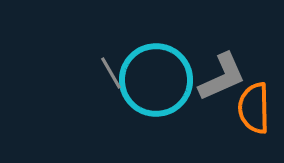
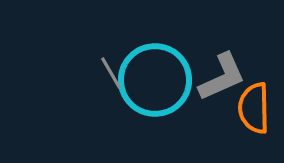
cyan circle: moved 1 px left
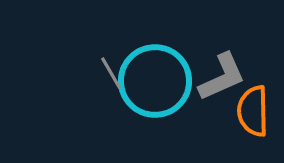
cyan circle: moved 1 px down
orange semicircle: moved 1 px left, 3 px down
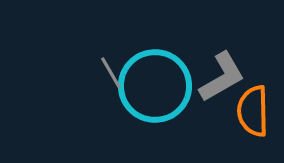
gray L-shape: rotated 6 degrees counterclockwise
cyan circle: moved 5 px down
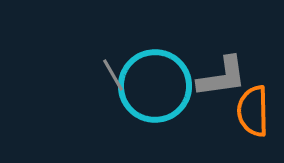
gray line: moved 2 px right, 2 px down
gray L-shape: rotated 22 degrees clockwise
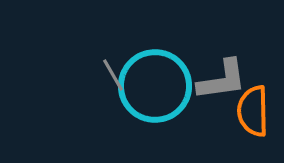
gray L-shape: moved 3 px down
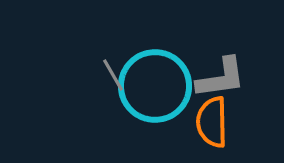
gray L-shape: moved 1 px left, 2 px up
orange semicircle: moved 41 px left, 11 px down
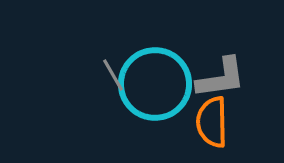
cyan circle: moved 2 px up
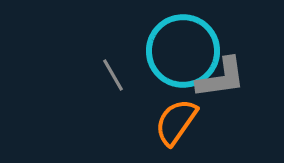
cyan circle: moved 28 px right, 33 px up
orange semicircle: moved 36 px left; rotated 36 degrees clockwise
